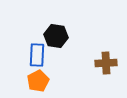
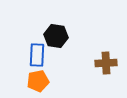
orange pentagon: rotated 15 degrees clockwise
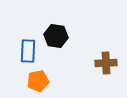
blue rectangle: moved 9 px left, 4 px up
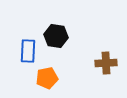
orange pentagon: moved 9 px right, 3 px up
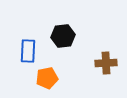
black hexagon: moved 7 px right; rotated 15 degrees counterclockwise
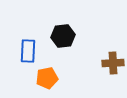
brown cross: moved 7 px right
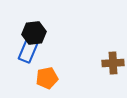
black hexagon: moved 29 px left, 3 px up
blue rectangle: rotated 20 degrees clockwise
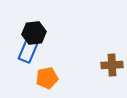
brown cross: moved 1 px left, 2 px down
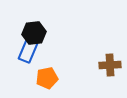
brown cross: moved 2 px left
